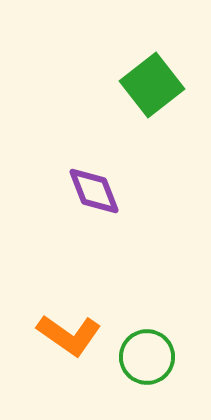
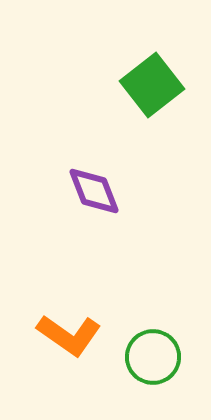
green circle: moved 6 px right
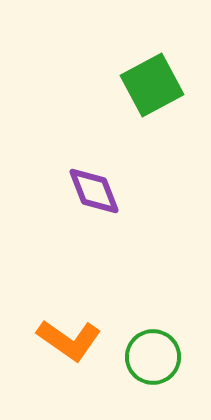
green square: rotated 10 degrees clockwise
orange L-shape: moved 5 px down
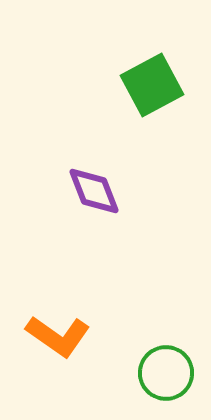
orange L-shape: moved 11 px left, 4 px up
green circle: moved 13 px right, 16 px down
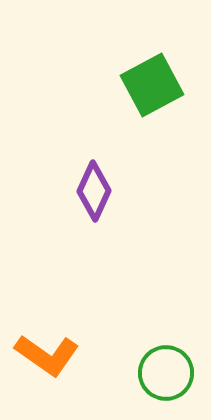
purple diamond: rotated 46 degrees clockwise
orange L-shape: moved 11 px left, 19 px down
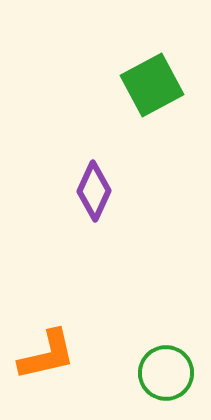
orange L-shape: rotated 48 degrees counterclockwise
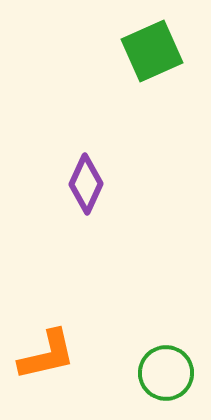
green square: moved 34 px up; rotated 4 degrees clockwise
purple diamond: moved 8 px left, 7 px up
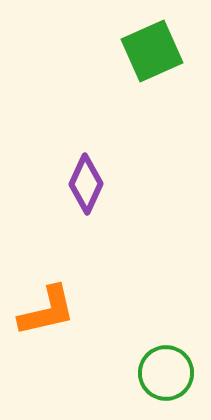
orange L-shape: moved 44 px up
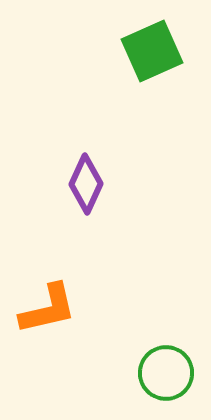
orange L-shape: moved 1 px right, 2 px up
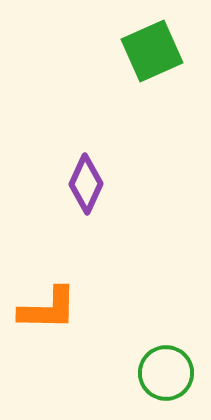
orange L-shape: rotated 14 degrees clockwise
